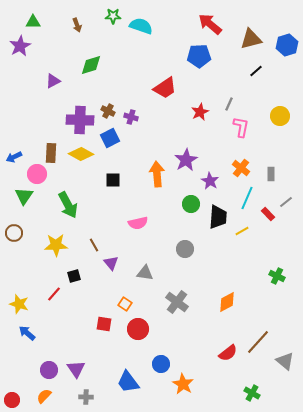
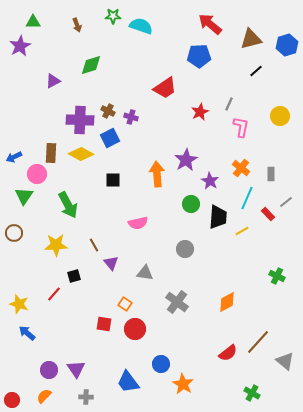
red circle at (138, 329): moved 3 px left
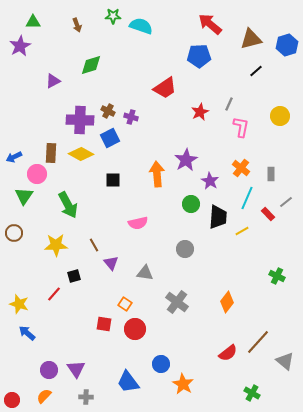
orange diamond at (227, 302): rotated 25 degrees counterclockwise
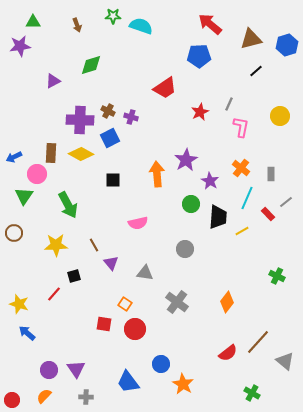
purple star at (20, 46): rotated 20 degrees clockwise
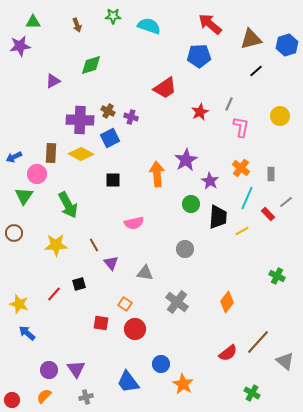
cyan semicircle at (141, 26): moved 8 px right
pink semicircle at (138, 223): moved 4 px left
black square at (74, 276): moved 5 px right, 8 px down
red square at (104, 324): moved 3 px left, 1 px up
gray cross at (86, 397): rotated 16 degrees counterclockwise
